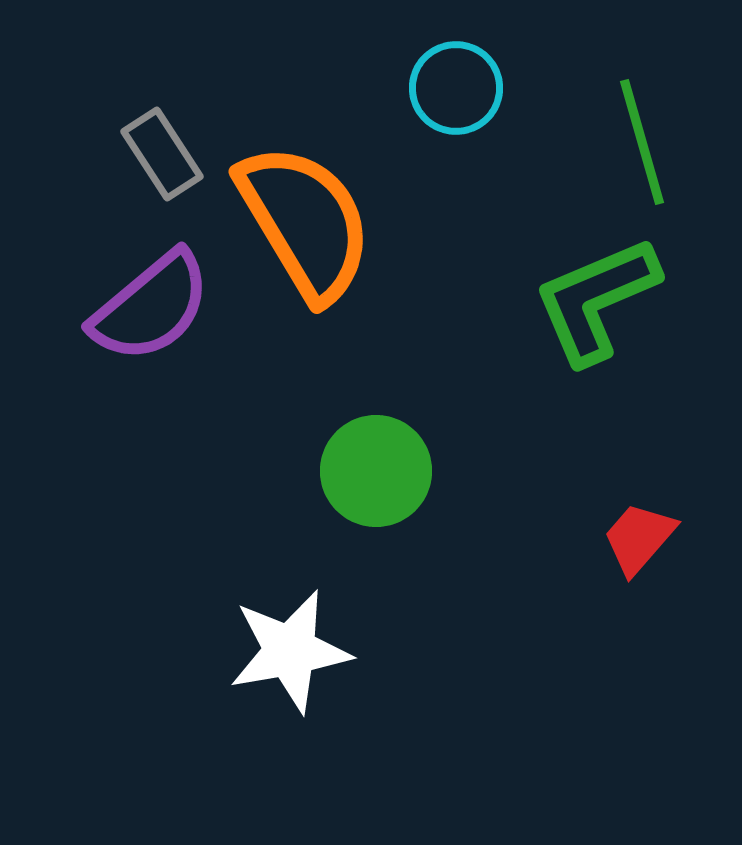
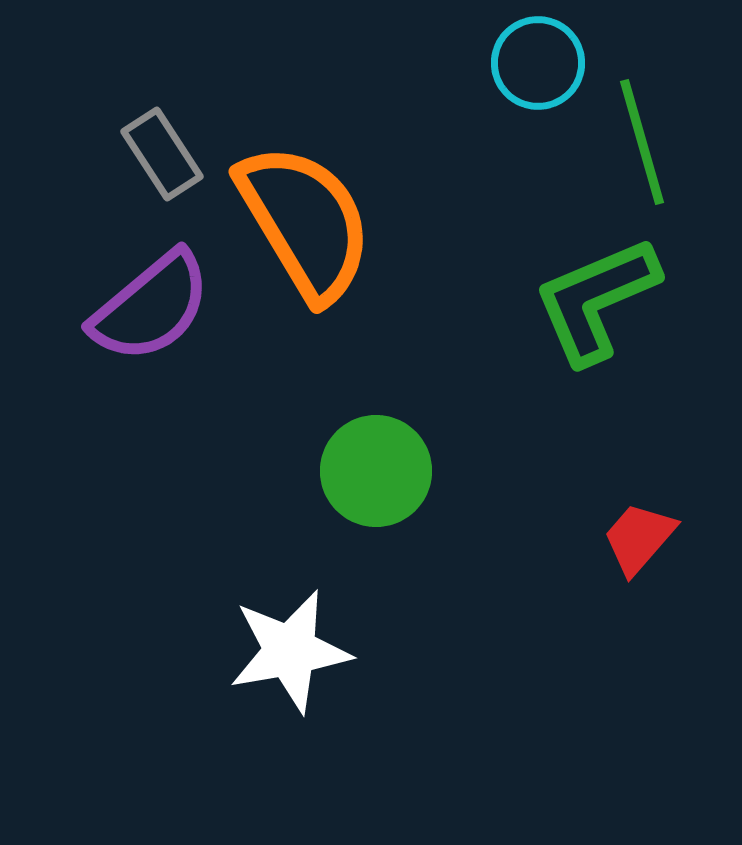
cyan circle: moved 82 px right, 25 px up
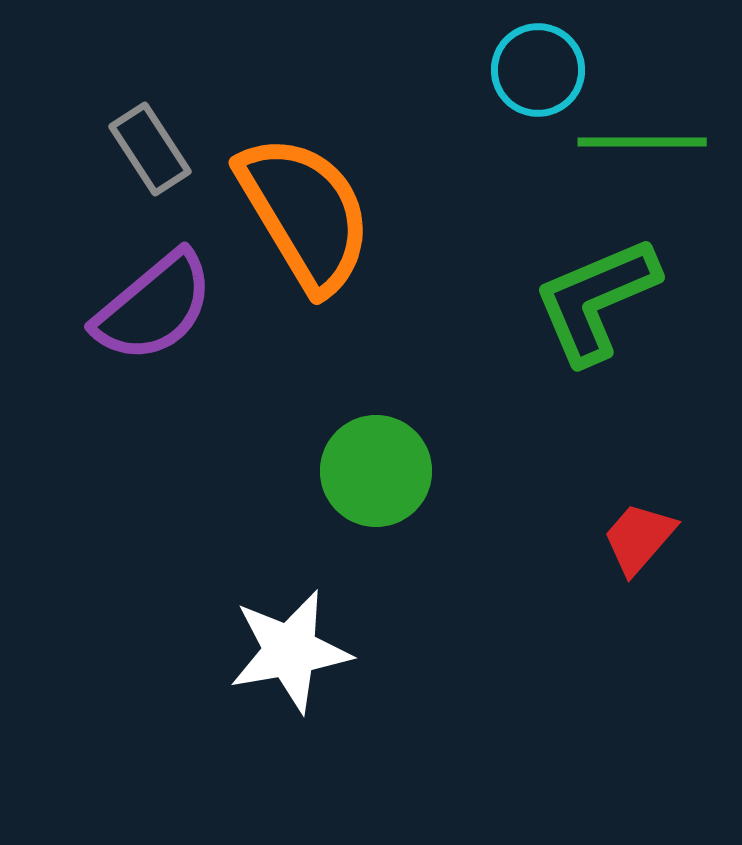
cyan circle: moved 7 px down
green line: rotated 74 degrees counterclockwise
gray rectangle: moved 12 px left, 5 px up
orange semicircle: moved 9 px up
purple semicircle: moved 3 px right
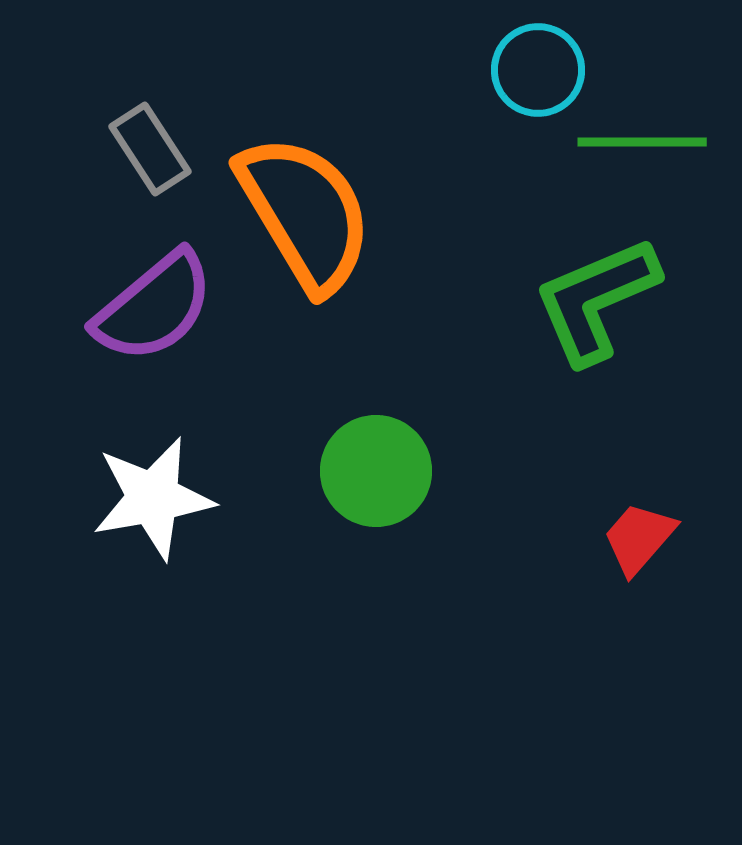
white star: moved 137 px left, 153 px up
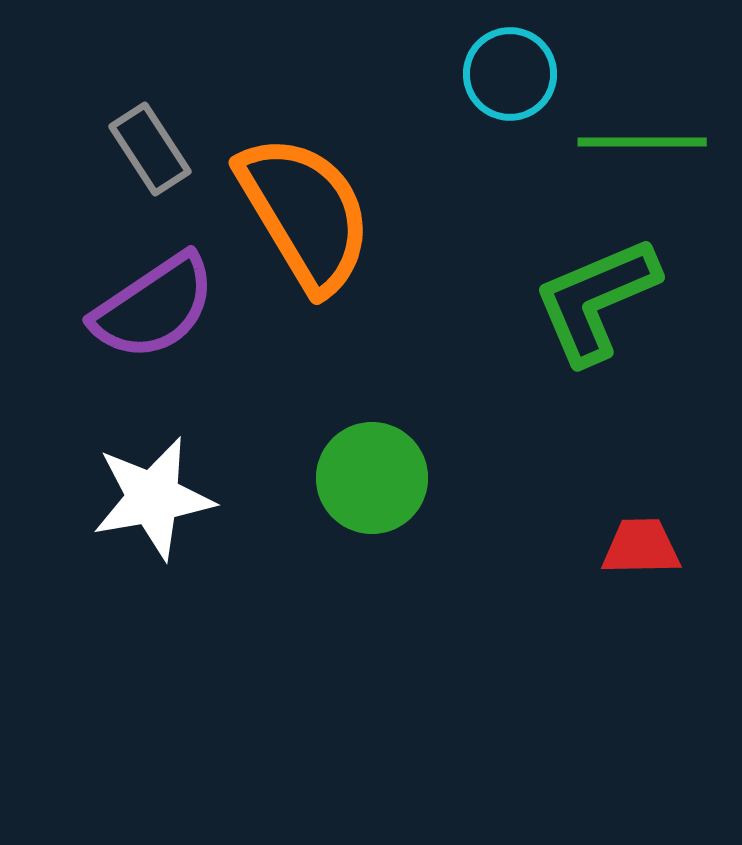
cyan circle: moved 28 px left, 4 px down
purple semicircle: rotated 6 degrees clockwise
green circle: moved 4 px left, 7 px down
red trapezoid: moved 2 px right, 9 px down; rotated 48 degrees clockwise
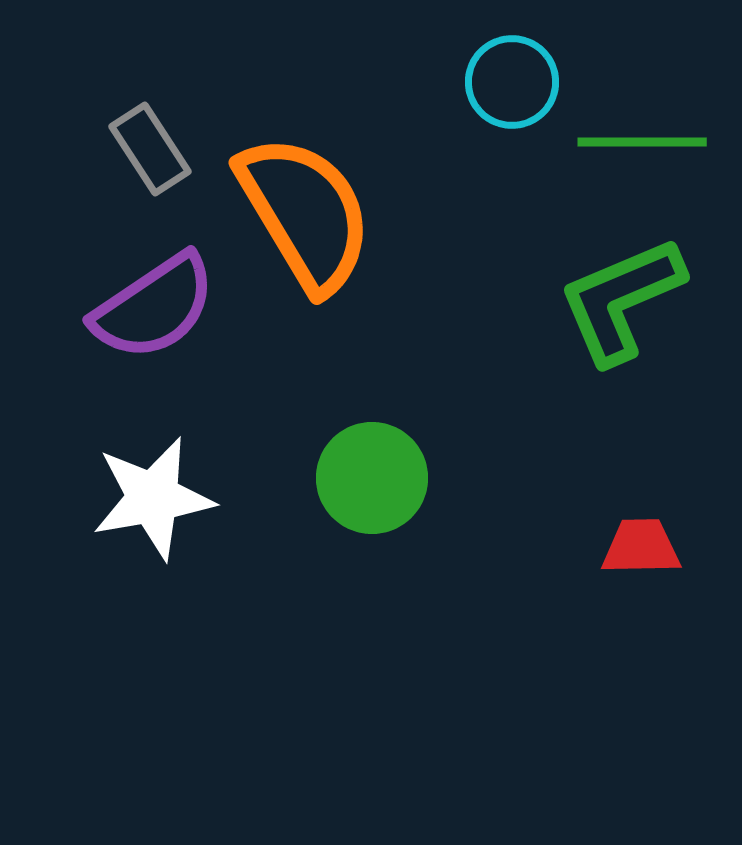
cyan circle: moved 2 px right, 8 px down
green L-shape: moved 25 px right
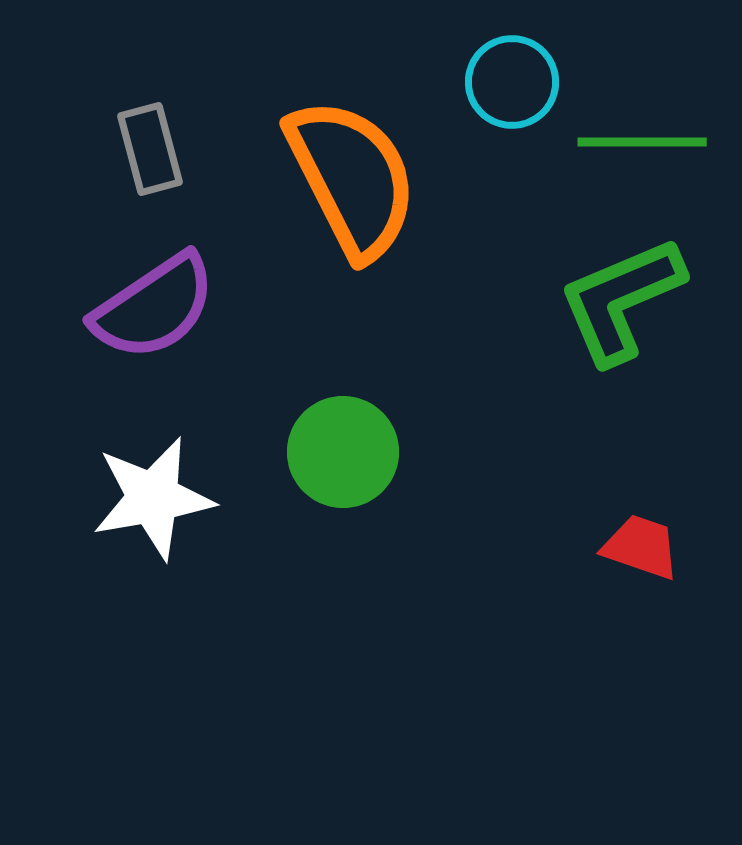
gray rectangle: rotated 18 degrees clockwise
orange semicircle: moved 47 px right, 35 px up; rotated 4 degrees clockwise
green circle: moved 29 px left, 26 px up
red trapezoid: rotated 20 degrees clockwise
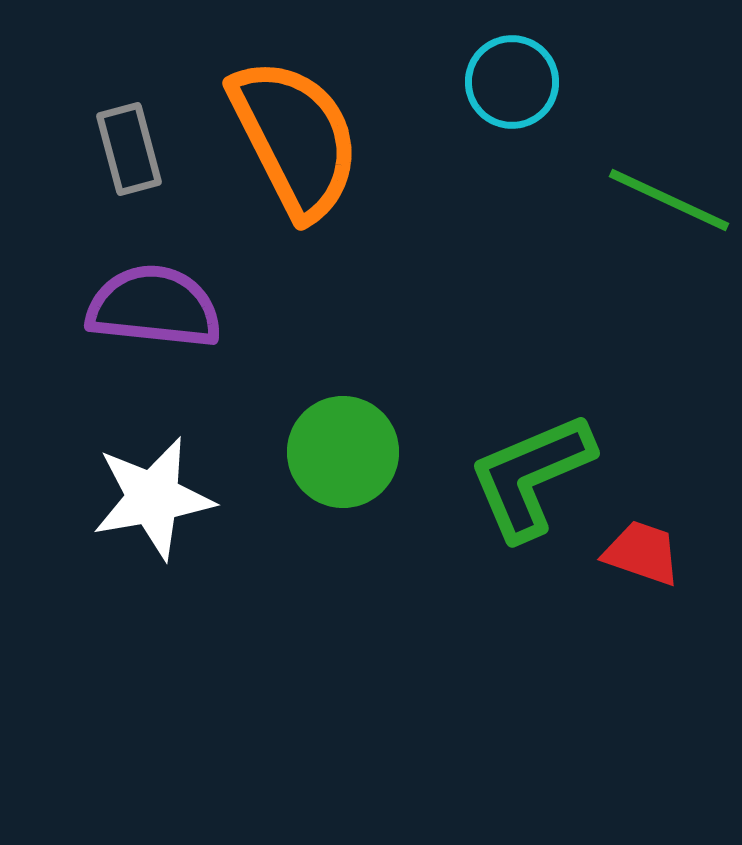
green line: moved 27 px right, 58 px down; rotated 25 degrees clockwise
gray rectangle: moved 21 px left
orange semicircle: moved 57 px left, 40 px up
green L-shape: moved 90 px left, 176 px down
purple semicircle: rotated 140 degrees counterclockwise
red trapezoid: moved 1 px right, 6 px down
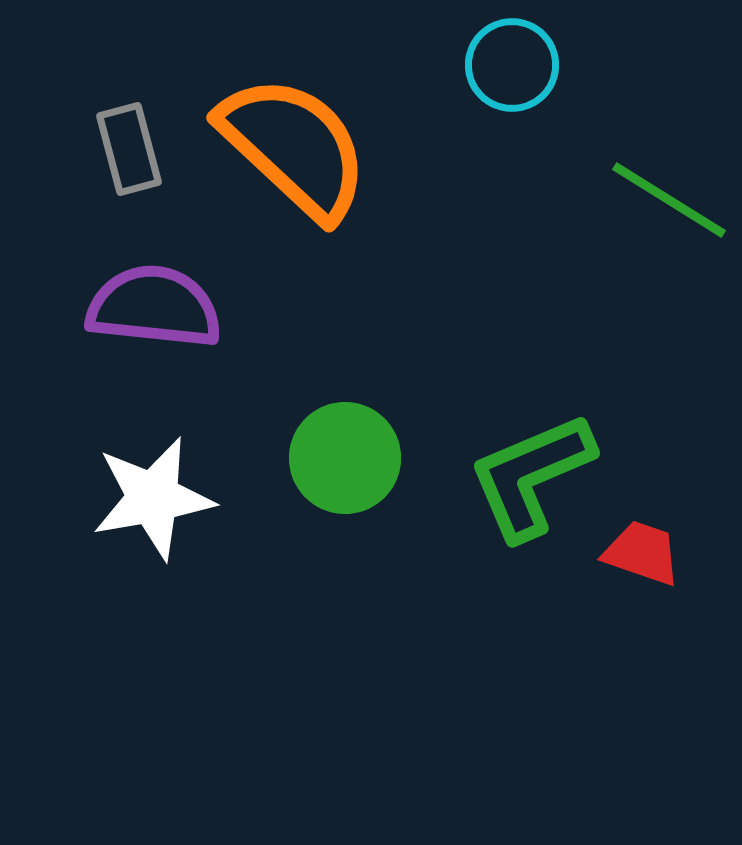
cyan circle: moved 17 px up
orange semicircle: moved 1 px left, 9 px down; rotated 20 degrees counterclockwise
green line: rotated 7 degrees clockwise
green circle: moved 2 px right, 6 px down
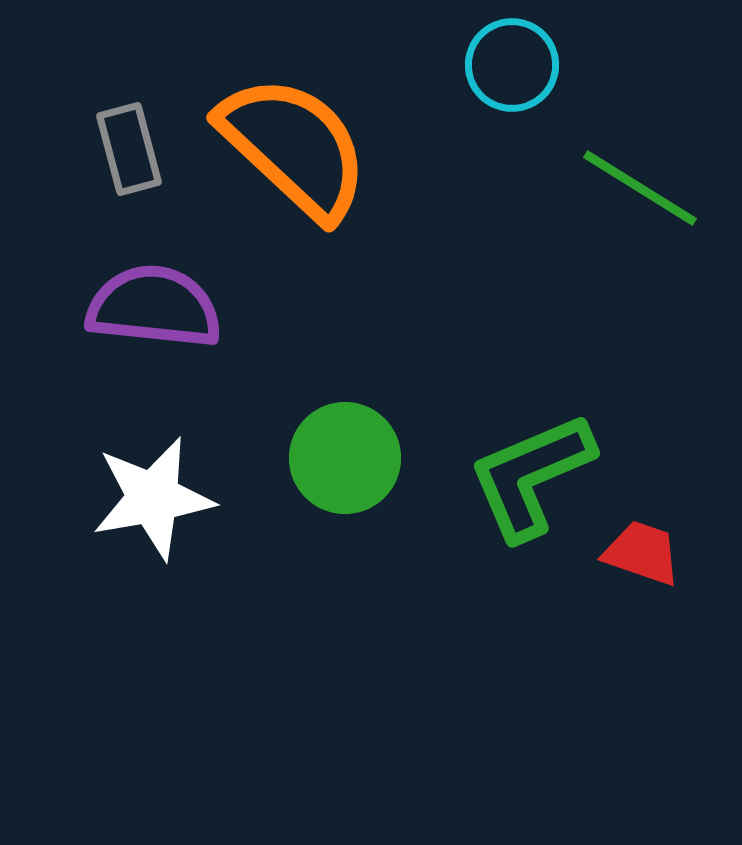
green line: moved 29 px left, 12 px up
